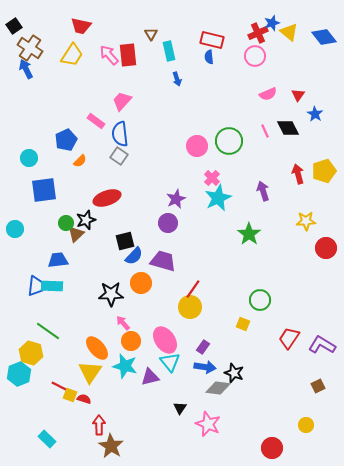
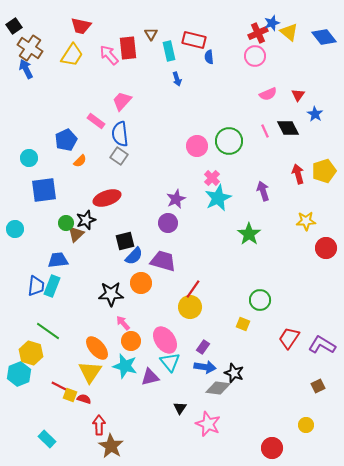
red rectangle at (212, 40): moved 18 px left
red rectangle at (128, 55): moved 7 px up
cyan rectangle at (52, 286): rotated 70 degrees counterclockwise
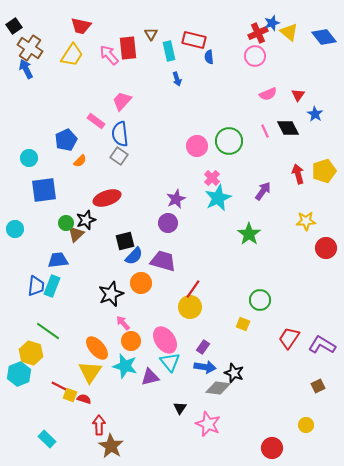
purple arrow at (263, 191): rotated 54 degrees clockwise
black star at (111, 294): rotated 20 degrees counterclockwise
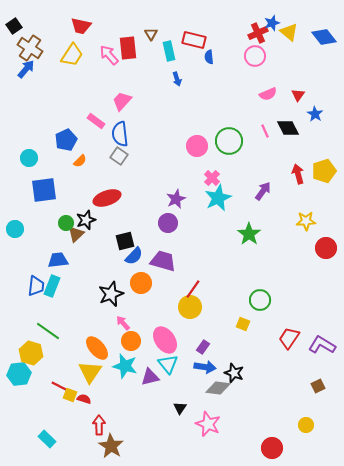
blue arrow at (26, 69): rotated 66 degrees clockwise
cyan triangle at (170, 362): moved 2 px left, 2 px down
cyan hexagon at (19, 374): rotated 15 degrees clockwise
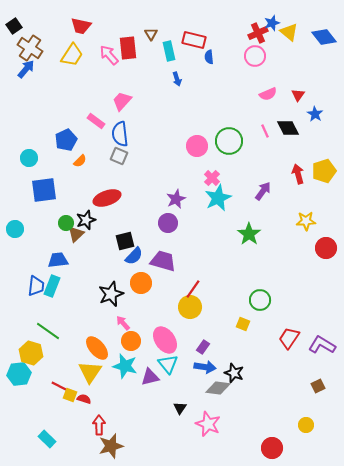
gray square at (119, 156): rotated 12 degrees counterclockwise
brown star at (111, 446): rotated 25 degrees clockwise
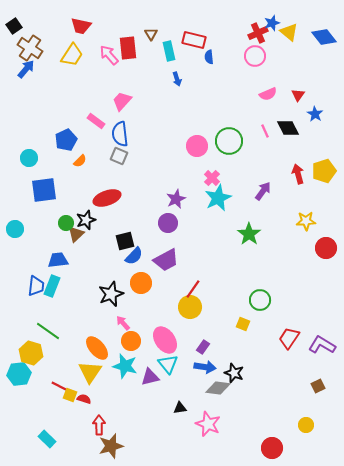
purple trapezoid at (163, 261): moved 3 px right, 1 px up; rotated 136 degrees clockwise
black triangle at (180, 408): rotated 48 degrees clockwise
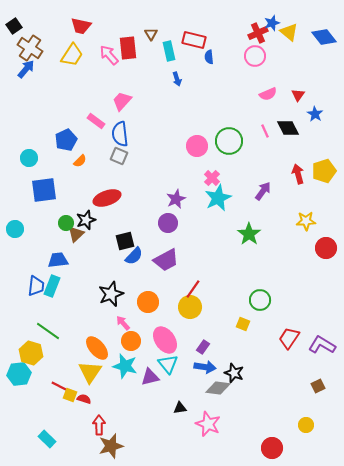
orange circle at (141, 283): moved 7 px right, 19 px down
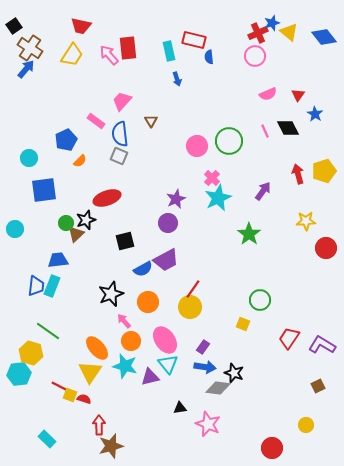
brown triangle at (151, 34): moved 87 px down
blue semicircle at (134, 256): moved 9 px right, 13 px down; rotated 18 degrees clockwise
pink arrow at (123, 323): moved 1 px right, 2 px up
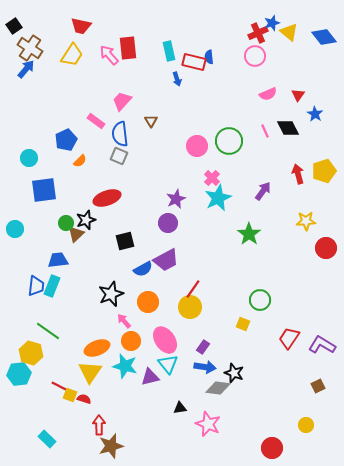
red rectangle at (194, 40): moved 22 px down
orange ellipse at (97, 348): rotated 70 degrees counterclockwise
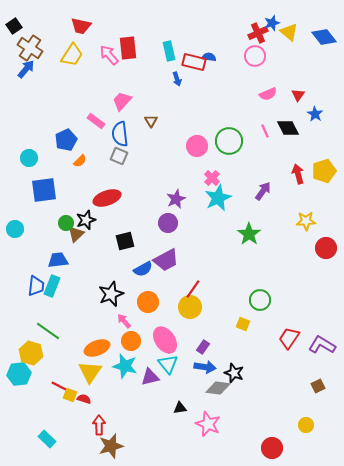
blue semicircle at (209, 57): rotated 104 degrees clockwise
